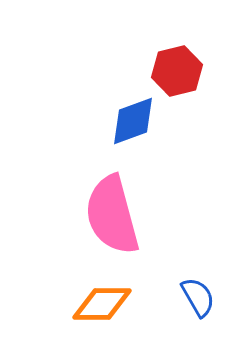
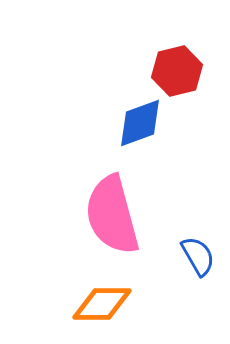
blue diamond: moved 7 px right, 2 px down
blue semicircle: moved 41 px up
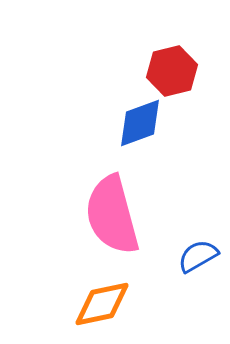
red hexagon: moved 5 px left
blue semicircle: rotated 90 degrees counterclockwise
orange diamond: rotated 12 degrees counterclockwise
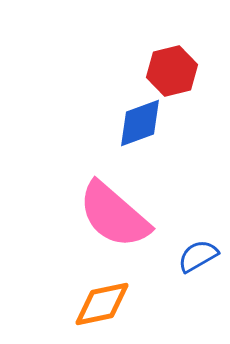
pink semicircle: moved 2 px right; rotated 34 degrees counterclockwise
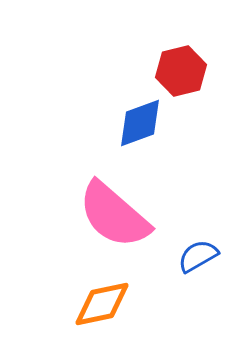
red hexagon: moved 9 px right
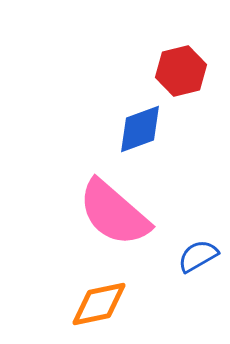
blue diamond: moved 6 px down
pink semicircle: moved 2 px up
orange diamond: moved 3 px left
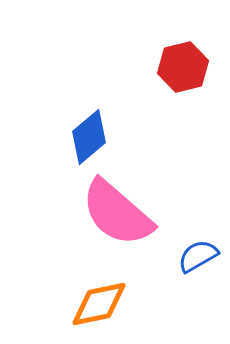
red hexagon: moved 2 px right, 4 px up
blue diamond: moved 51 px left, 8 px down; rotated 20 degrees counterclockwise
pink semicircle: moved 3 px right
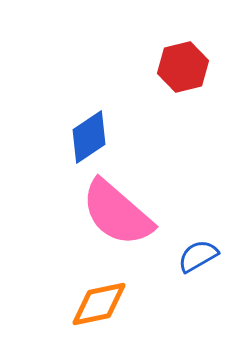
blue diamond: rotated 6 degrees clockwise
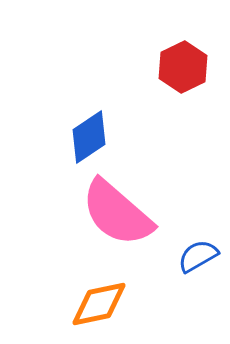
red hexagon: rotated 12 degrees counterclockwise
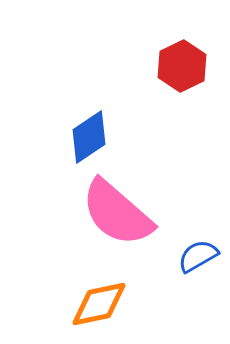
red hexagon: moved 1 px left, 1 px up
